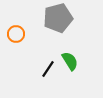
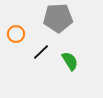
gray pentagon: rotated 12 degrees clockwise
black line: moved 7 px left, 17 px up; rotated 12 degrees clockwise
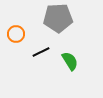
black line: rotated 18 degrees clockwise
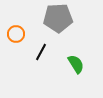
black line: rotated 36 degrees counterclockwise
green semicircle: moved 6 px right, 3 px down
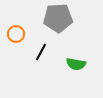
green semicircle: rotated 132 degrees clockwise
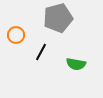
gray pentagon: rotated 12 degrees counterclockwise
orange circle: moved 1 px down
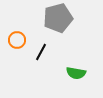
orange circle: moved 1 px right, 5 px down
green semicircle: moved 9 px down
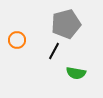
gray pentagon: moved 8 px right, 6 px down
black line: moved 13 px right, 1 px up
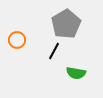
gray pentagon: rotated 16 degrees counterclockwise
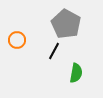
gray pentagon: rotated 12 degrees counterclockwise
green semicircle: rotated 90 degrees counterclockwise
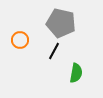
gray pentagon: moved 5 px left, 1 px up; rotated 16 degrees counterclockwise
orange circle: moved 3 px right
